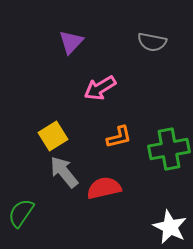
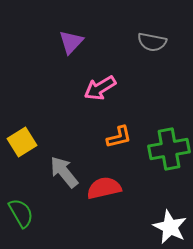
yellow square: moved 31 px left, 6 px down
green semicircle: rotated 116 degrees clockwise
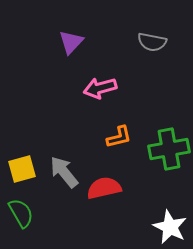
pink arrow: rotated 16 degrees clockwise
yellow square: moved 27 px down; rotated 16 degrees clockwise
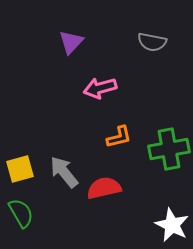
yellow square: moved 2 px left
white star: moved 2 px right, 2 px up
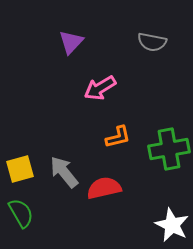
pink arrow: rotated 16 degrees counterclockwise
orange L-shape: moved 1 px left
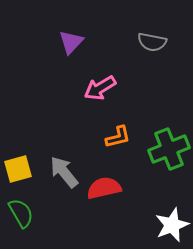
green cross: rotated 12 degrees counterclockwise
yellow square: moved 2 px left
white star: rotated 24 degrees clockwise
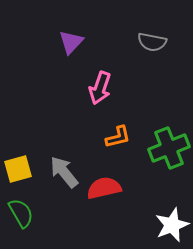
pink arrow: rotated 40 degrees counterclockwise
green cross: moved 1 px up
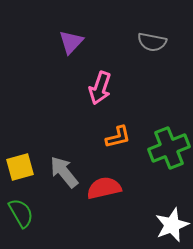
yellow square: moved 2 px right, 2 px up
